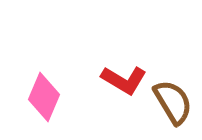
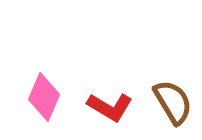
red L-shape: moved 14 px left, 27 px down
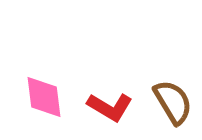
pink diamond: rotated 30 degrees counterclockwise
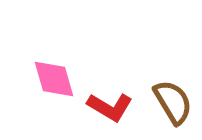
pink diamond: moved 10 px right, 18 px up; rotated 9 degrees counterclockwise
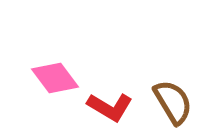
pink diamond: moved 1 px right, 1 px up; rotated 21 degrees counterclockwise
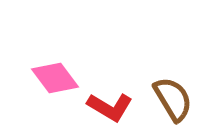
brown semicircle: moved 3 px up
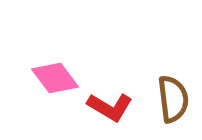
brown semicircle: rotated 24 degrees clockwise
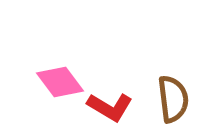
pink diamond: moved 5 px right, 4 px down
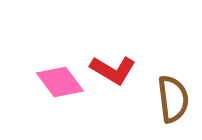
red L-shape: moved 3 px right, 37 px up
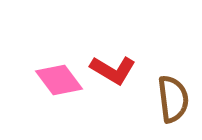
pink diamond: moved 1 px left, 2 px up
